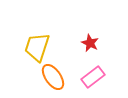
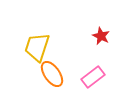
red star: moved 11 px right, 7 px up
orange ellipse: moved 1 px left, 3 px up
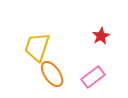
red star: rotated 18 degrees clockwise
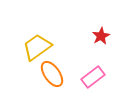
yellow trapezoid: rotated 36 degrees clockwise
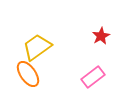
orange ellipse: moved 24 px left
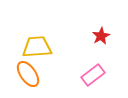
yellow trapezoid: rotated 32 degrees clockwise
pink rectangle: moved 2 px up
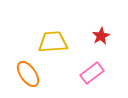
yellow trapezoid: moved 16 px right, 5 px up
pink rectangle: moved 1 px left, 2 px up
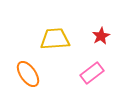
yellow trapezoid: moved 2 px right, 3 px up
